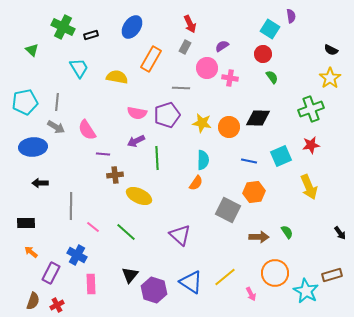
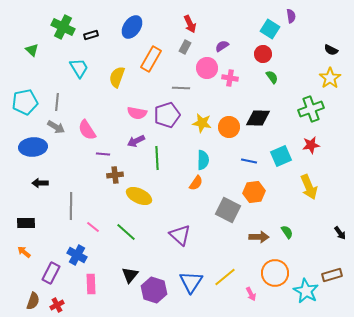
yellow semicircle at (117, 77): rotated 80 degrees counterclockwise
orange arrow at (31, 252): moved 7 px left
blue triangle at (191, 282): rotated 30 degrees clockwise
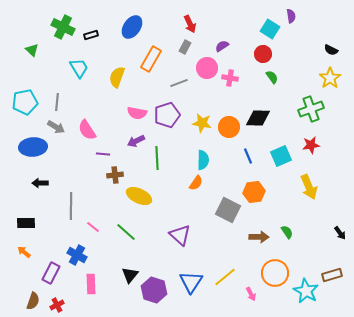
gray line at (181, 88): moved 2 px left, 5 px up; rotated 24 degrees counterclockwise
blue line at (249, 161): moved 1 px left, 5 px up; rotated 56 degrees clockwise
